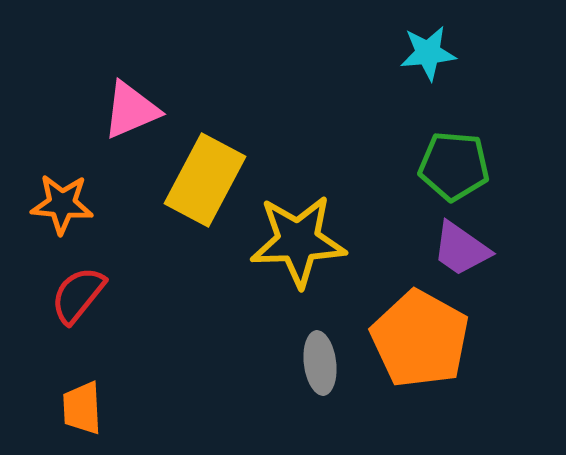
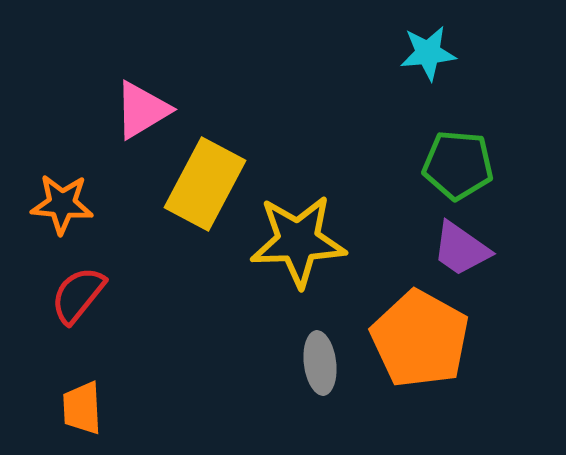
pink triangle: moved 11 px right; rotated 8 degrees counterclockwise
green pentagon: moved 4 px right, 1 px up
yellow rectangle: moved 4 px down
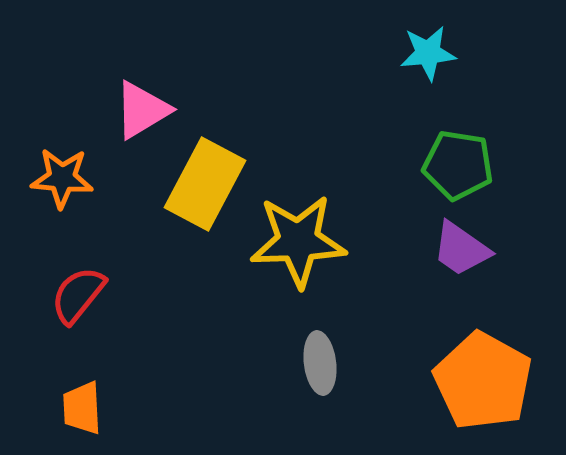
green pentagon: rotated 4 degrees clockwise
orange star: moved 26 px up
orange pentagon: moved 63 px right, 42 px down
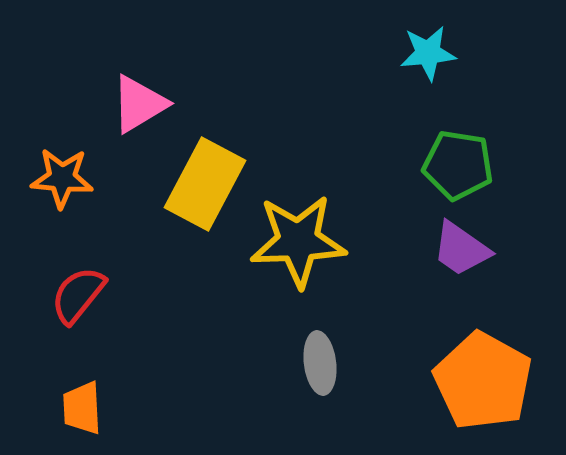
pink triangle: moved 3 px left, 6 px up
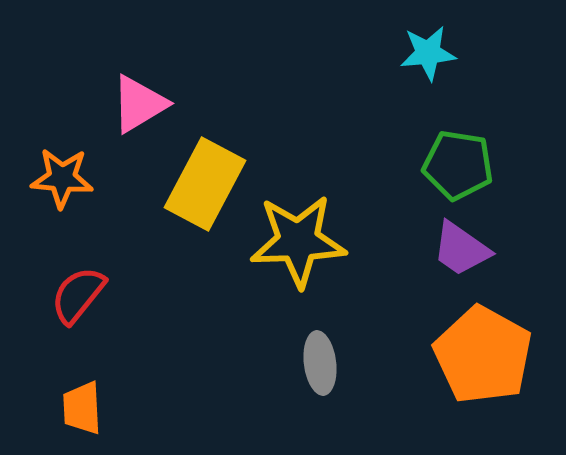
orange pentagon: moved 26 px up
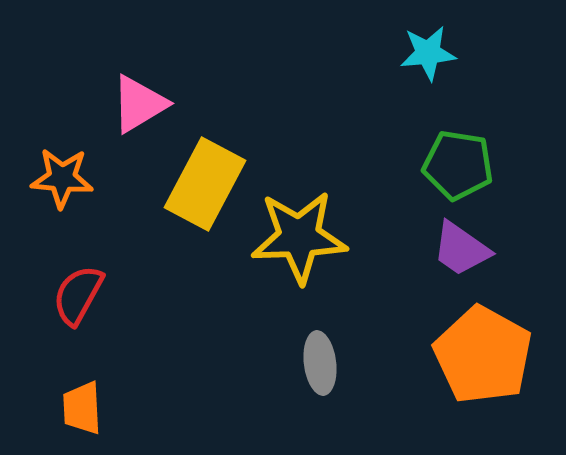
yellow star: moved 1 px right, 4 px up
red semicircle: rotated 10 degrees counterclockwise
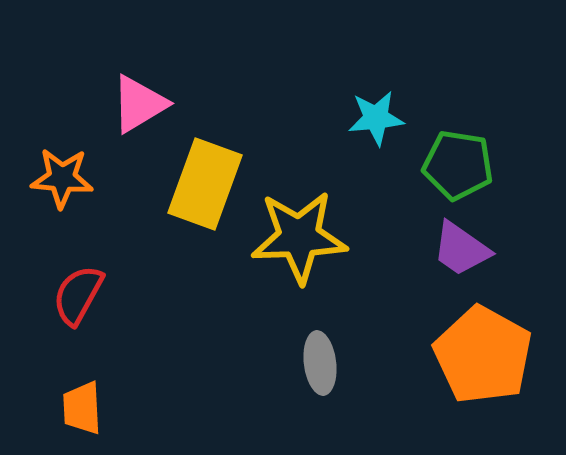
cyan star: moved 52 px left, 65 px down
yellow rectangle: rotated 8 degrees counterclockwise
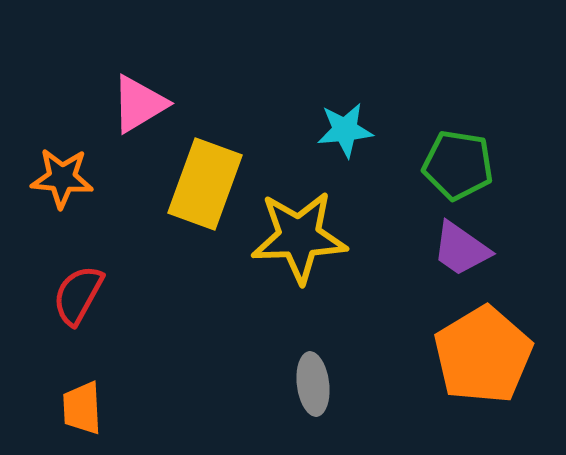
cyan star: moved 31 px left, 12 px down
orange pentagon: rotated 12 degrees clockwise
gray ellipse: moved 7 px left, 21 px down
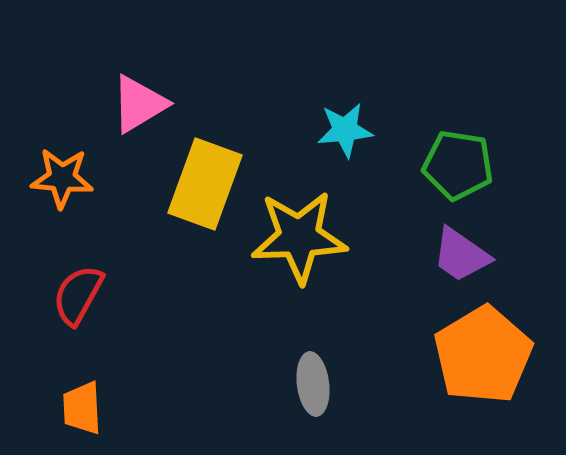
purple trapezoid: moved 6 px down
